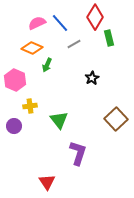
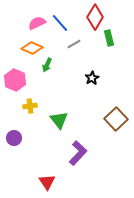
purple circle: moved 12 px down
purple L-shape: rotated 25 degrees clockwise
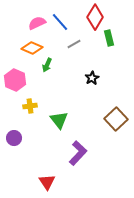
blue line: moved 1 px up
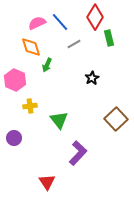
orange diamond: moved 1 px left, 1 px up; rotated 50 degrees clockwise
